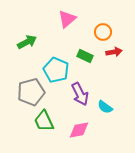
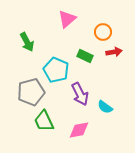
green arrow: rotated 90 degrees clockwise
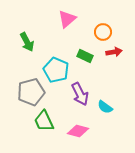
pink diamond: moved 1 px left, 1 px down; rotated 25 degrees clockwise
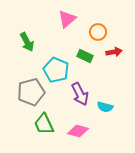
orange circle: moved 5 px left
cyan semicircle: rotated 21 degrees counterclockwise
green trapezoid: moved 3 px down
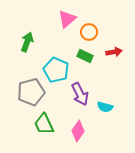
orange circle: moved 9 px left
green arrow: rotated 132 degrees counterclockwise
pink diamond: rotated 70 degrees counterclockwise
